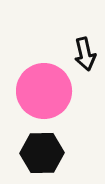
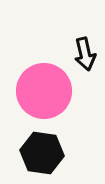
black hexagon: rotated 9 degrees clockwise
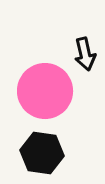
pink circle: moved 1 px right
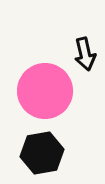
black hexagon: rotated 18 degrees counterclockwise
